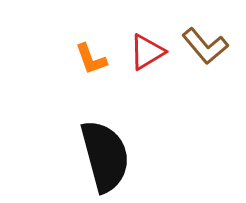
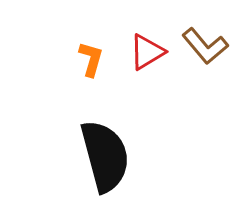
orange L-shape: rotated 144 degrees counterclockwise
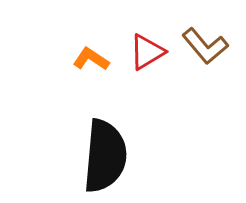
orange L-shape: rotated 72 degrees counterclockwise
black semicircle: rotated 20 degrees clockwise
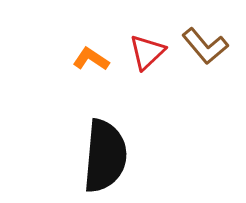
red triangle: rotated 12 degrees counterclockwise
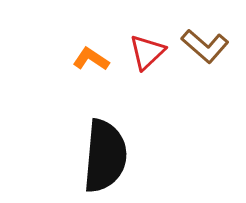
brown L-shape: rotated 9 degrees counterclockwise
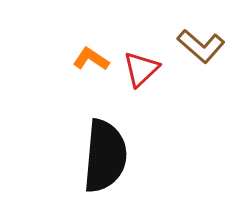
brown L-shape: moved 4 px left
red triangle: moved 6 px left, 17 px down
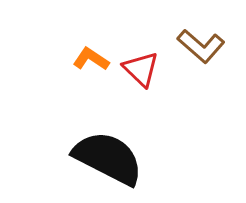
red triangle: rotated 33 degrees counterclockwise
black semicircle: moved 3 px right, 2 px down; rotated 68 degrees counterclockwise
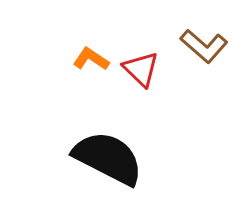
brown L-shape: moved 3 px right
